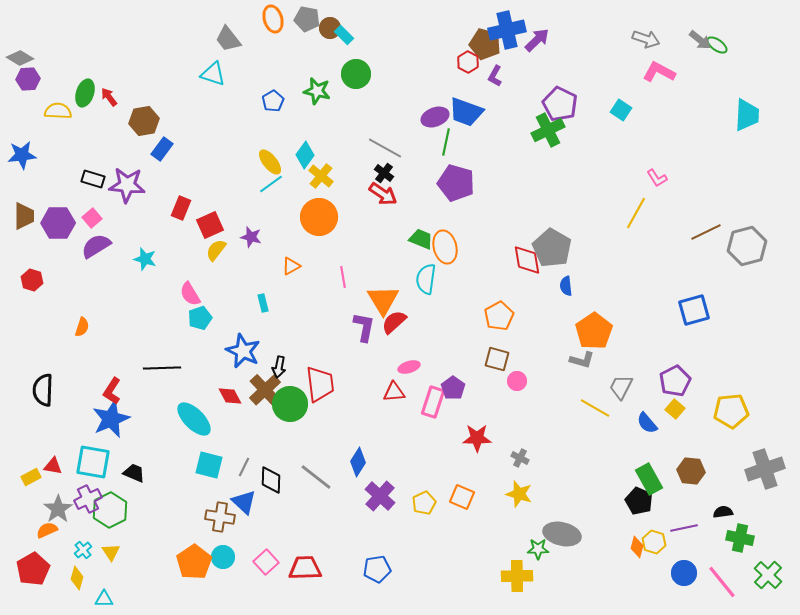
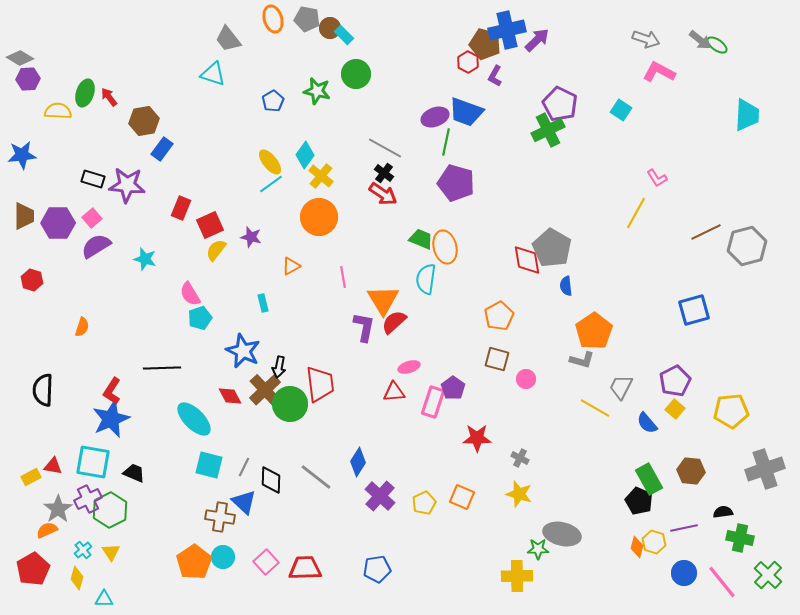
pink circle at (517, 381): moved 9 px right, 2 px up
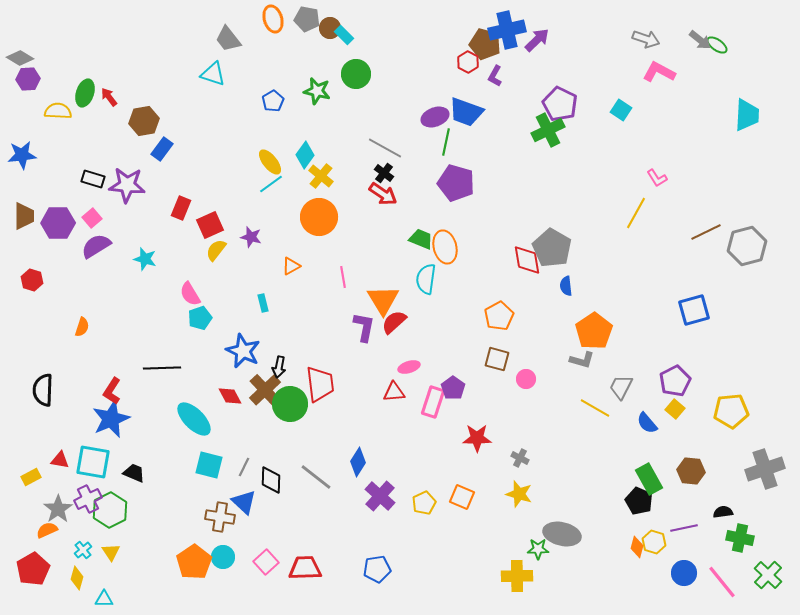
red triangle at (53, 466): moved 7 px right, 6 px up
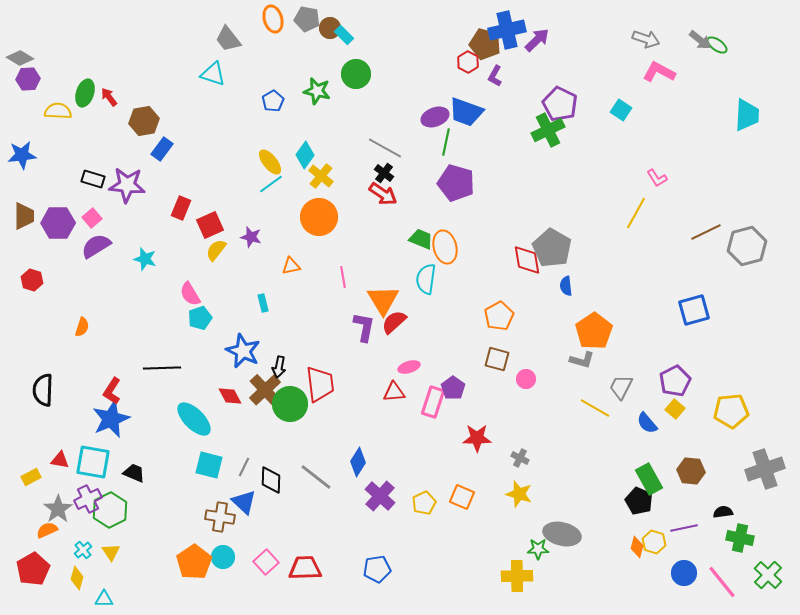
orange triangle at (291, 266): rotated 18 degrees clockwise
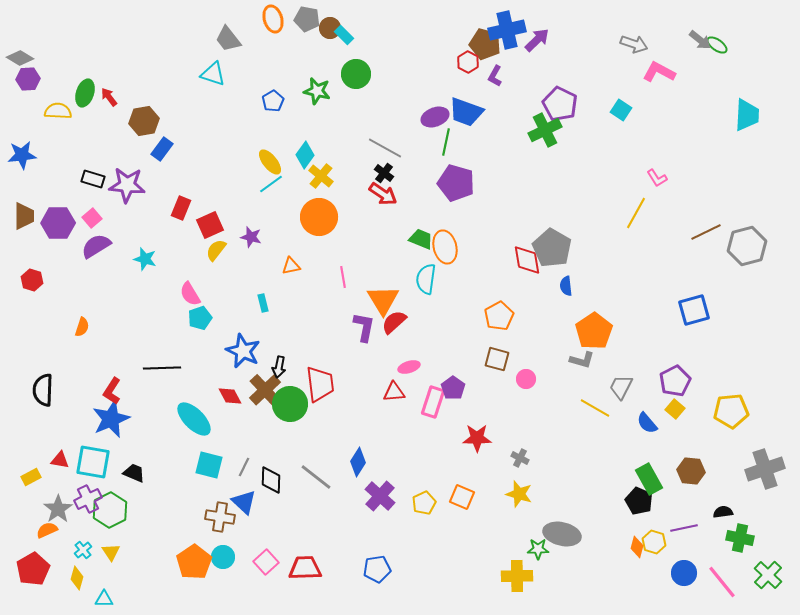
gray arrow at (646, 39): moved 12 px left, 5 px down
green cross at (548, 130): moved 3 px left
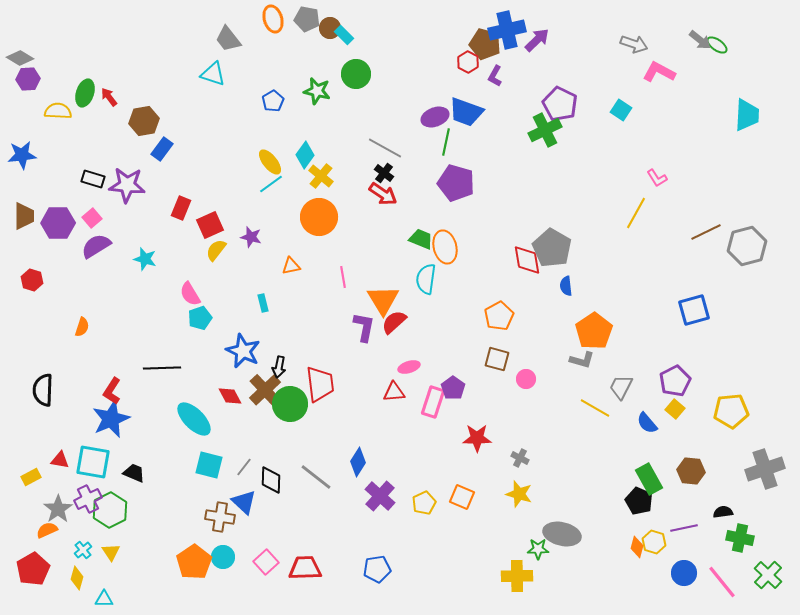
gray line at (244, 467): rotated 12 degrees clockwise
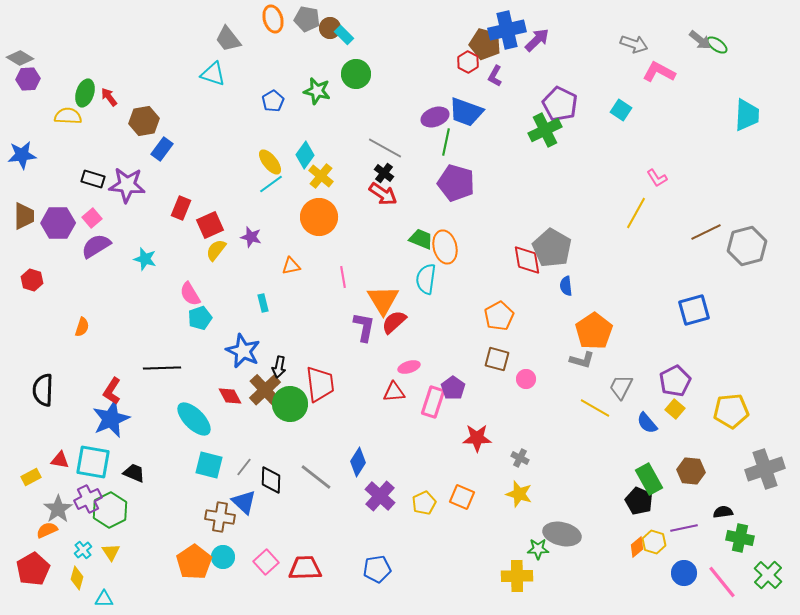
yellow semicircle at (58, 111): moved 10 px right, 5 px down
orange diamond at (637, 547): rotated 35 degrees clockwise
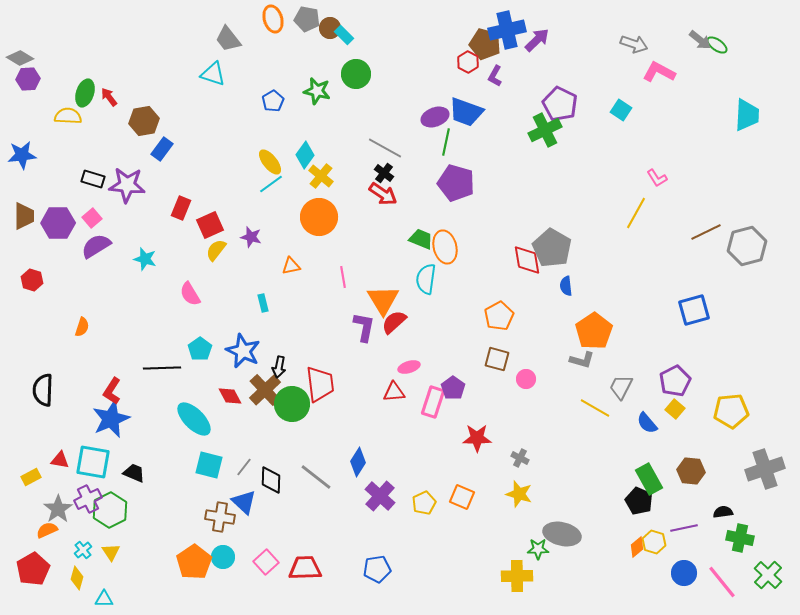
cyan pentagon at (200, 318): moved 31 px down; rotated 15 degrees counterclockwise
green circle at (290, 404): moved 2 px right
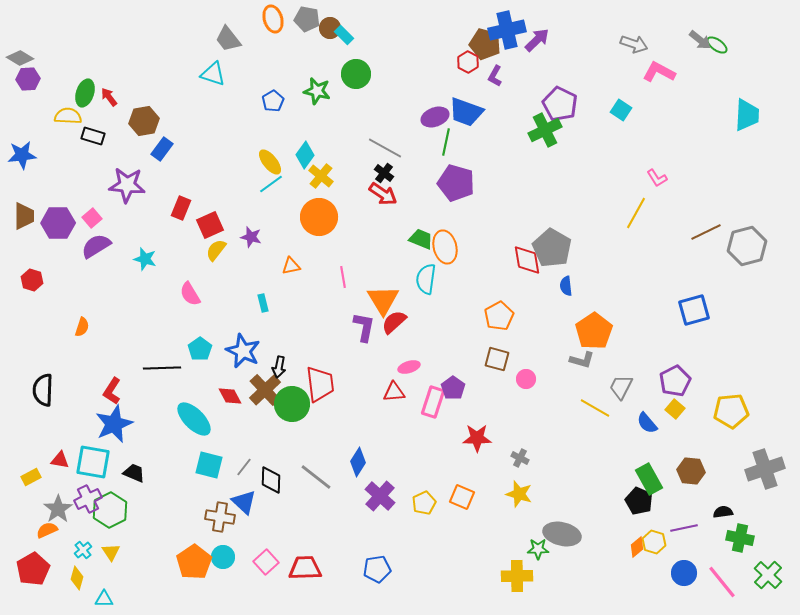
black rectangle at (93, 179): moved 43 px up
blue star at (111, 419): moved 3 px right, 5 px down
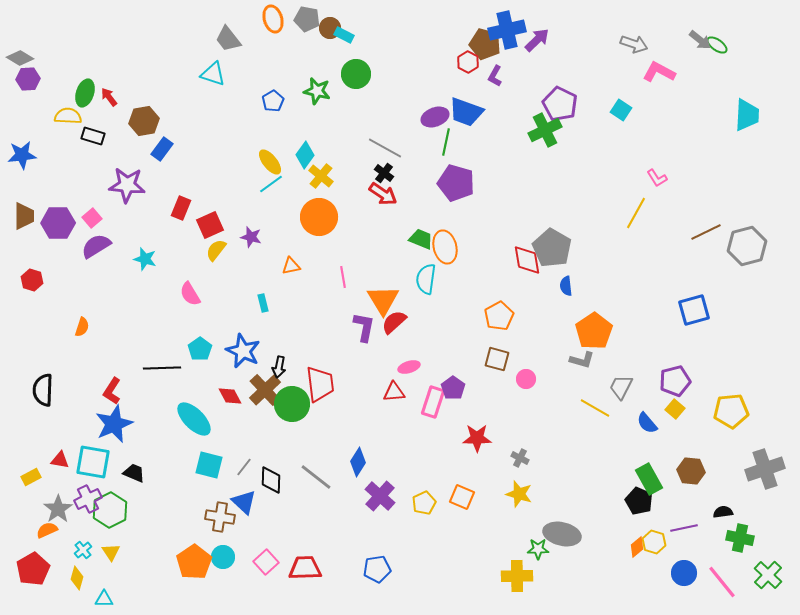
cyan rectangle at (344, 35): rotated 18 degrees counterclockwise
purple pentagon at (675, 381): rotated 12 degrees clockwise
